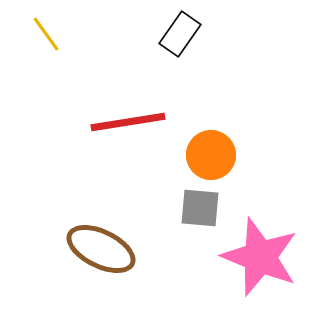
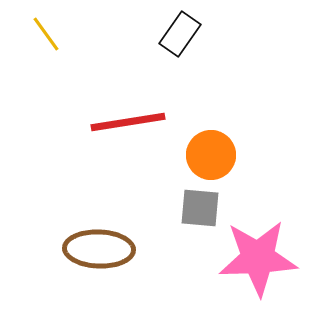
brown ellipse: moved 2 px left; rotated 24 degrees counterclockwise
pink star: moved 2 px left, 1 px down; rotated 24 degrees counterclockwise
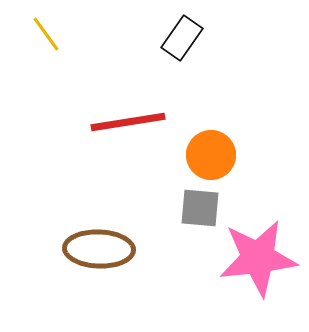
black rectangle: moved 2 px right, 4 px down
pink star: rotated 4 degrees counterclockwise
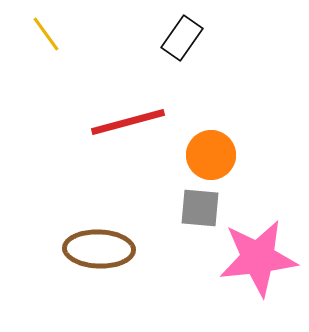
red line: rotated 6 degrees counterclockwise
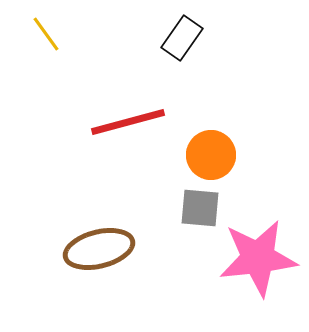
brown ellipse: rotated 16 degrees counterclockwise
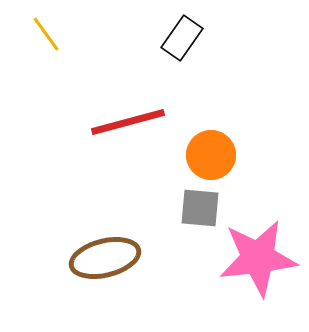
brown ellipse: moved 6 px right, 9 px down
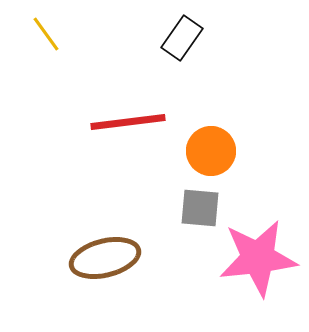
red line: rotated 8 degrees clockwise
orange circle: moved 4 px up
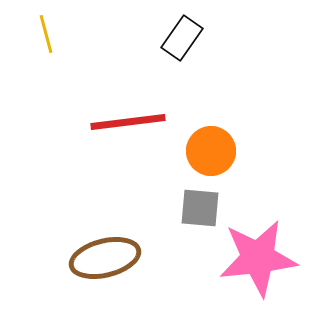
yellow line: rotated 21 degrees clockwise
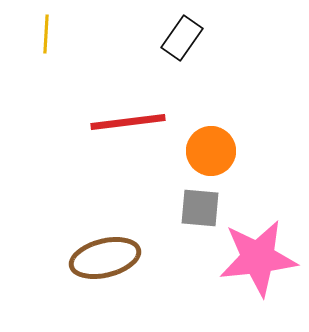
yellow line: rotated 18 degrees clockwise
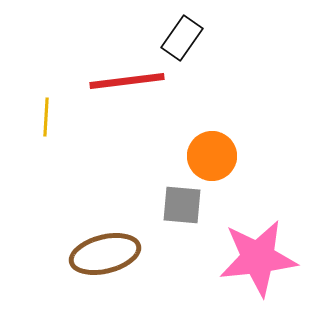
yellow line: moved 83 px down
red line: moved 1 px left, 41 px up
orange circle: moved 1 px right, 5 px down
gray square: moved 18 px left, 3 px up
brown ellipse: moved 4 px up
